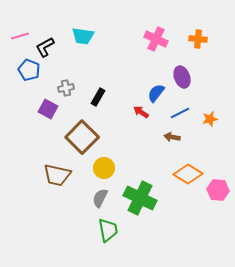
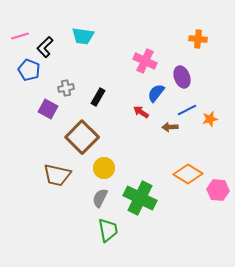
pink cross: moved 11 px left, 22 px down
black L-shape: rotated 15 degrees counterclockwise
blue line: moved 7 px right, 3 px up
brown arrow: moved 2 px left, 10 px up; rotated 14 degrees counterclockwise
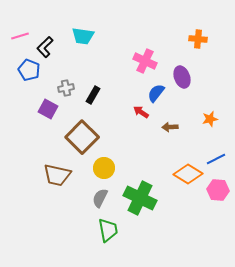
black rectangle: moved 5 px left, 2 px up
blue line: moved 29 px right, 49 px down
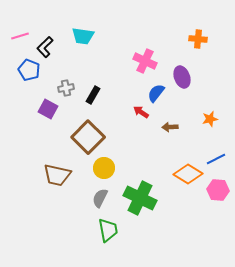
brown square: moved 6 px right
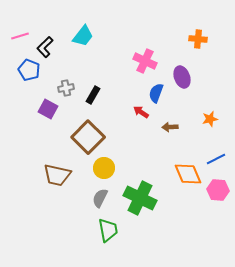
cyan trapezoid: rotated 60 degrees counterclockwise
blue semicircle: rotated 18 degrees counterclockwise
orange diamond: rotated 36 degrees clockwise
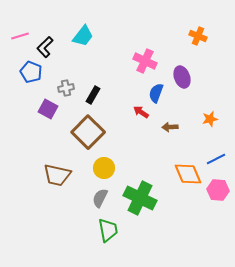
orange cross: moved 3 px up; rotated 18 degrees clockwise
blue pentagon: moved 2 px right, 2 px down
brown square: moved 5 px up
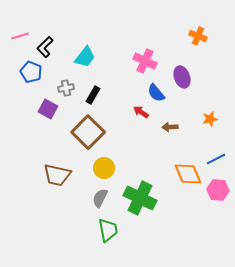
cyan trapezoid: moved 2 px right, 21 px down
blue semicircle: rotated 60 degrees counterclockwise
